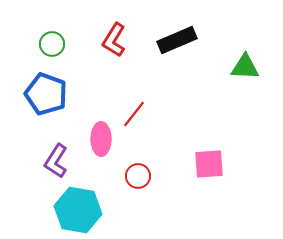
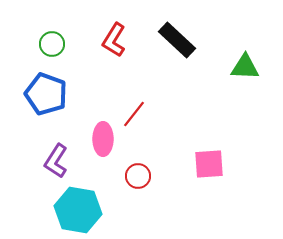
black rectangle: rotated 66 degrees clockwise
pink ellipse: moved 2 px right
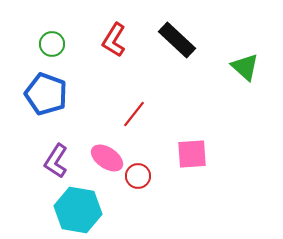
green triangle: rotated 40 degrees clockwise
pink ellipse: moved 4 px right, 19 px down; rotated 56 degrees counterclockwise
pink square: moved 17 px left, 10 px up
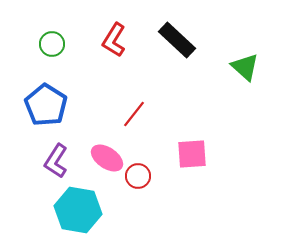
blue pentagon: moved 11 px down; rotated 12 degrees clockwise
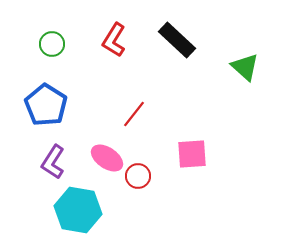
purple L-shape: moved 3 px left, 1 px down
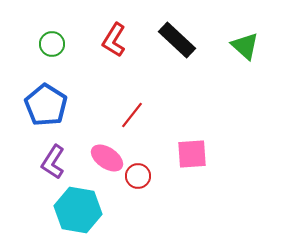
green triangle: moved 21 px up
red line: moved 2 px left, 1 px down
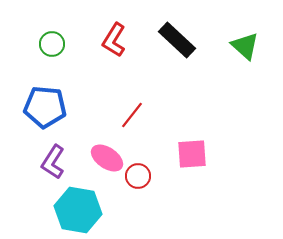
blue pentagon: moved 1 px left, 2 px down; rotated 27 degrees counterclockwise
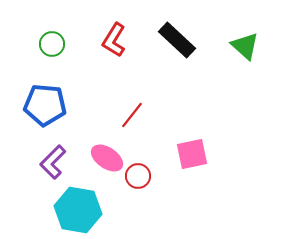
blue pentagon: moved 2 px up
pink square: rotated 8 degrees counterclockwise
purple L-shape: rotated 12 degrees clockwise
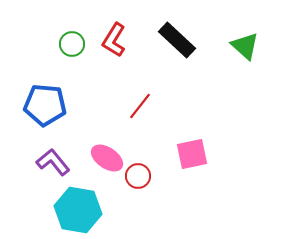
green circle: moved 20 px right
red line: moved 8 px right, 9 px up
purple L-shape: rotated 96 degrees clockwise
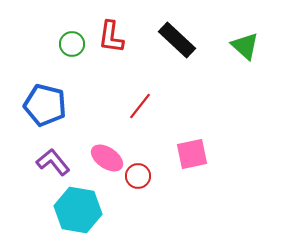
red L-shape: moved 3 px left, 3 px up; rotated 24 degrees counterclockwise
blue pentagon: rotated 9 degrees clockwise
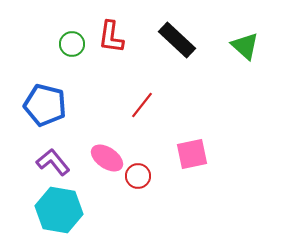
red line: moved 2 px right, 1 px up
cyan hexagon: moved 19 px left
